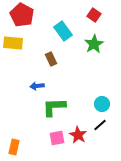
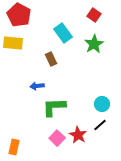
red pentagon: moved 3 px left
cyan rectangle: moved 2 px down
pink square: rotated 35 degrees counterclockwise
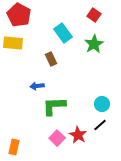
green L-shape: moved 1 px up
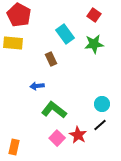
cyan rectangle: moved 2 px right, 1 px down
green star: rotated 24 degrees clockwise
green L-shape: moved 4 px down; rotated 40 degrees clockwise
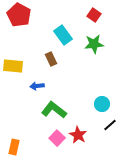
cyan rectangle: moved 2 px left, 1 px down
yellow rectangle: moved 23 px down
black line: moved 10 px right
